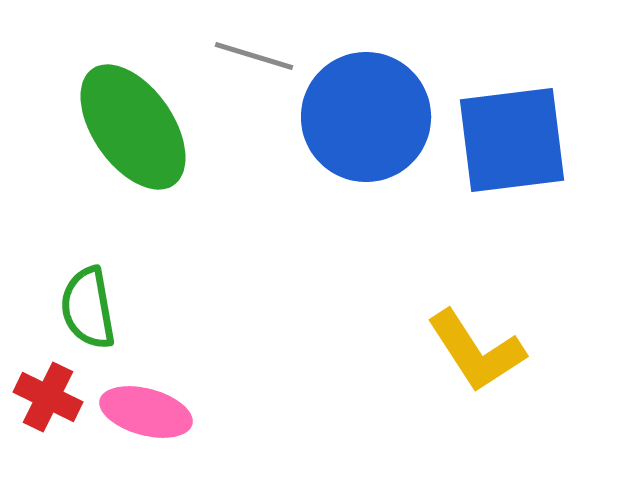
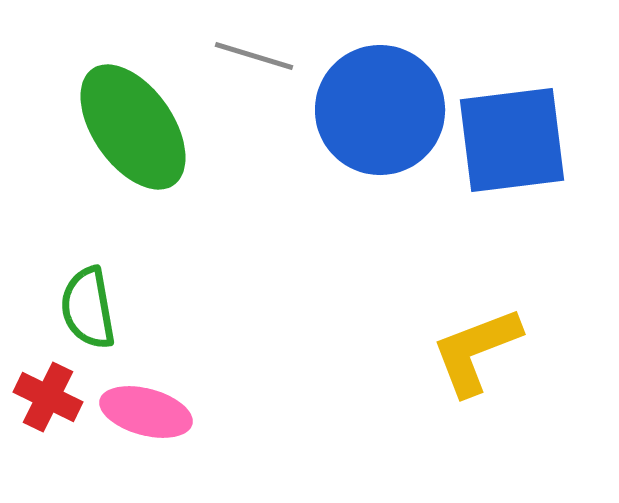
blue circle: moved 14 px right, 7 px up
yellow L-shape: rotated 102 degrees clockwise
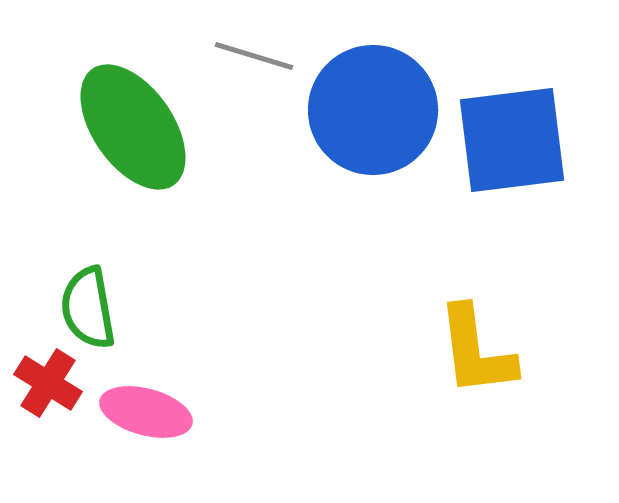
blue circle: moved 7 px left
yellow L-shape: rotated 76 degrees counterclockwise
red cross: moved 14 px up; rotated 6 degrees clockwise
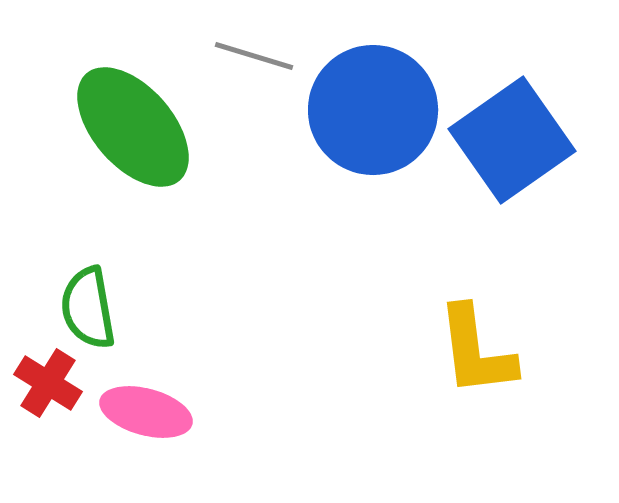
green ellipse: rotated 6 degrees counterclockwise
blue square: rotated 28 degrees counterclockwise
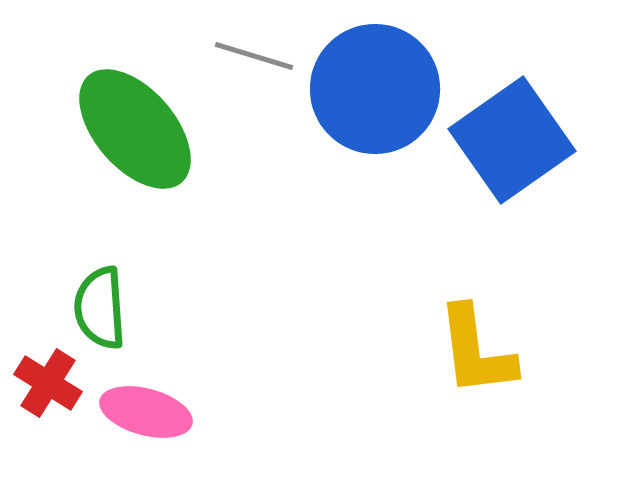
blue circle: moved 2 px right, 21 px up
green ellipse: moved 2 px right, 2 px down
green semicircle: moved 12 px right; rotated 6 degrees clockwise
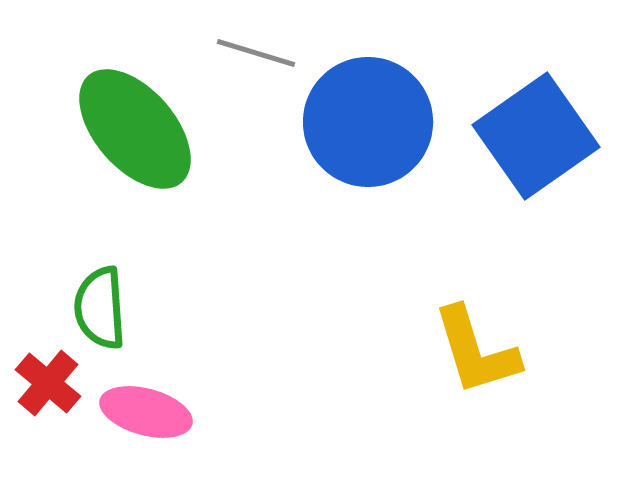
gray line: moved 2 px right, 3 px up
blue circle: moved 7 px left, 33 px down
blue square: moved 24 px right, 4 px up
yellow L-shape: rotated 10 degrees counterclockwise
red cross: rotated 8 degrees clockwise
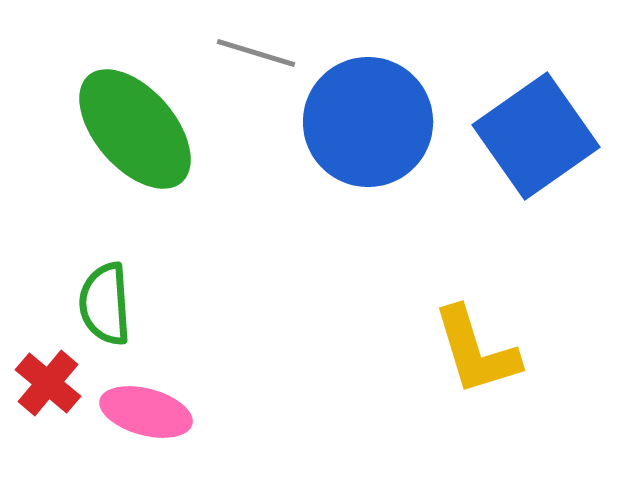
green semicircle: moved 5 px right, 4 px up
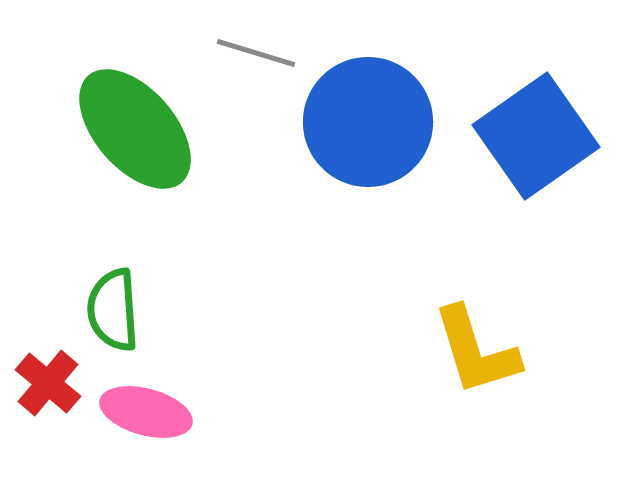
green semicircle: moved 8 px right, 6 px down
